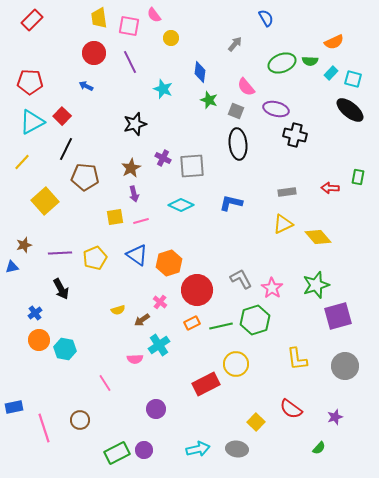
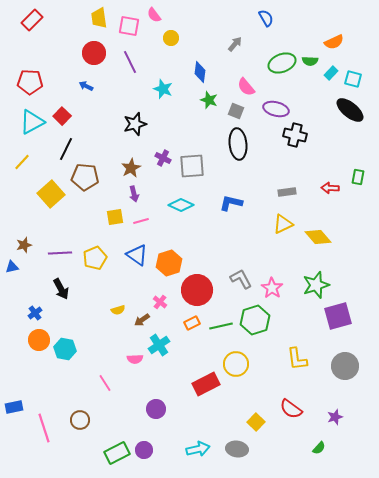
yellow square at (45, 201): moved 6 px right, 7 px up
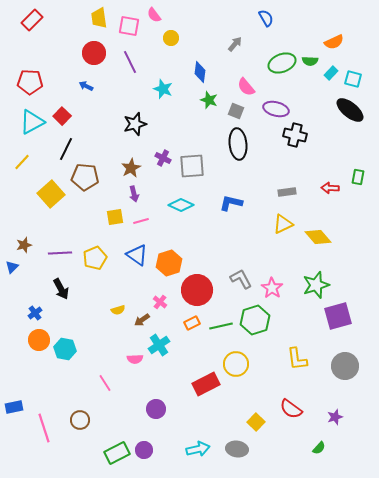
blue triangle at (12, 267): rotated 32 degrees counterclockwise
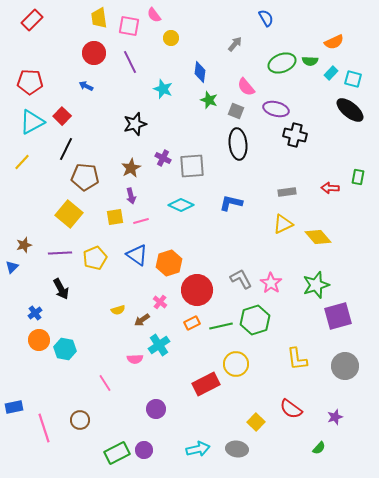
yellow square at (51, 194): moved 18 px right, 20 px down; rotated 8 degrees counterclockwise
purple arrow at (134, 194): moved 3 px left, 2 px down
pink star at (272, 288): moved 1 px left, 5 px up
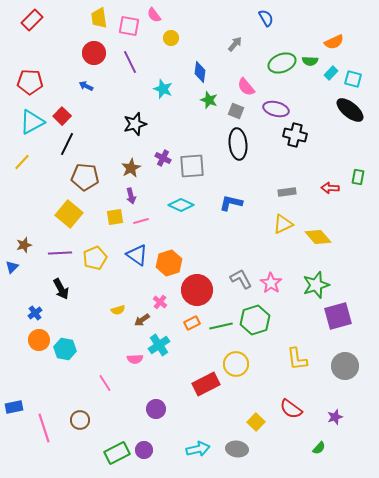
black line at (66, 149): moved 1 px right, 5 px up
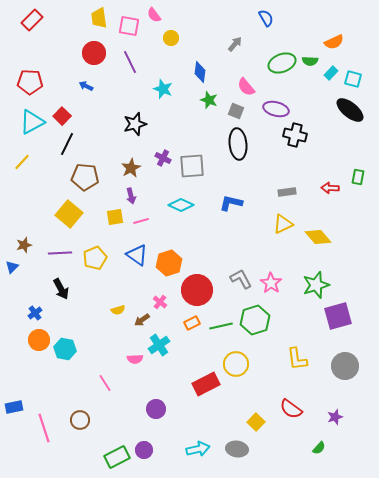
green rectangle at (117, 453): moved 4 px down
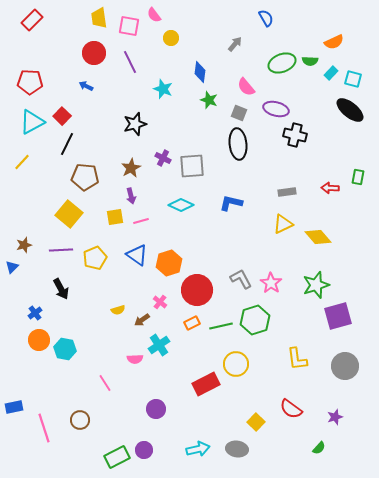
gray square at (236, 111): moved 3 px right, 2 px down
purple line at (60, 253): moved 1 px right, 3 px up
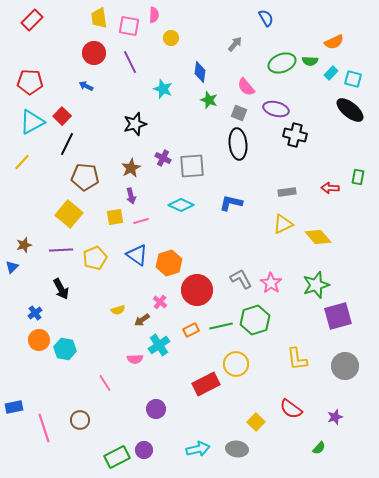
pink semicircle at (154, 15): rotated 140 degrees counterclockwise
orange rectangle at (192, 323): moved 1 px left, 7 px down
